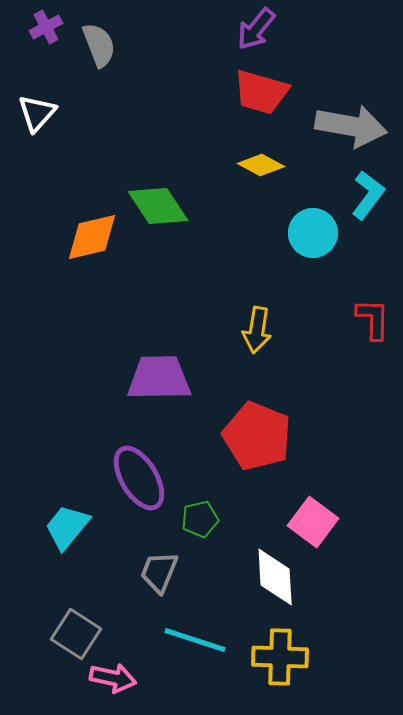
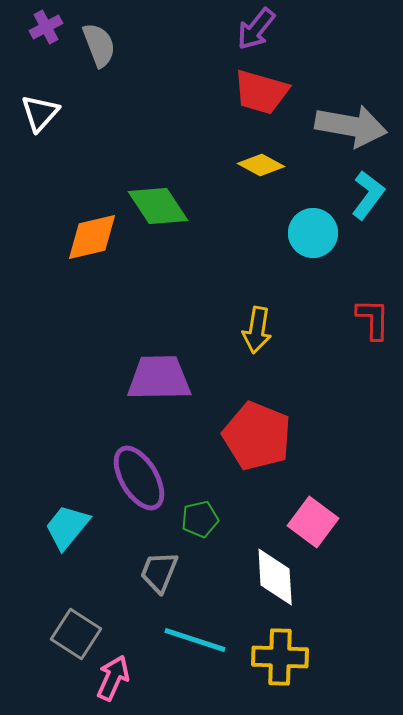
white triangle: moved 3 px right
pink arrow: rotated 78 degrees counterclockwise
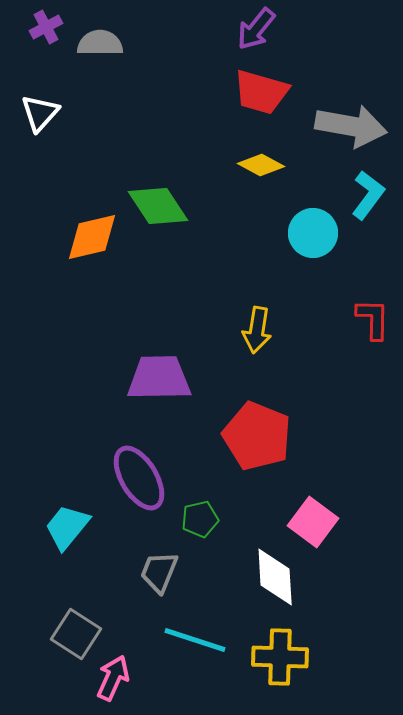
gray semicircle: moved 1 px right, 2 px up; rotated 69 degrees counterclockwise
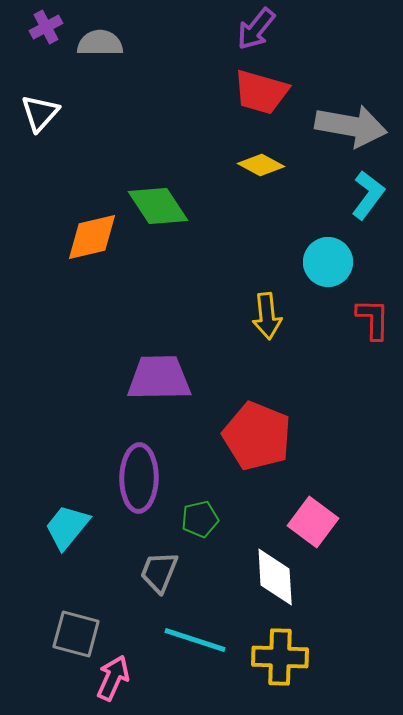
cyan circle: moved 15 px right, 29 px down
yellow arrow: moved 10 px right, 14 px up; rotated 15 degrees counterclockwise
purple ellipse: rotated 32 degrees clockwise
gray square: rotated 18 degrees counterclockwise
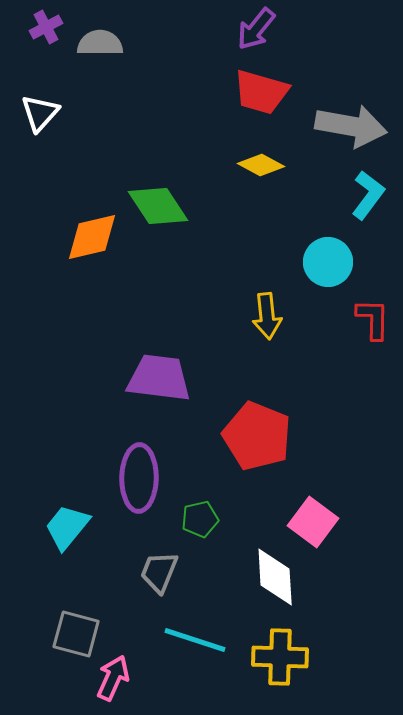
purple trapezoid: rotated 8 degrees clockwise
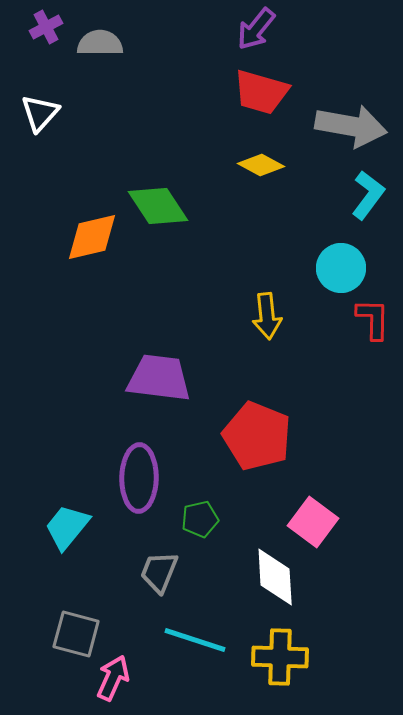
cyan circle: moved 13 px right, 6 px down
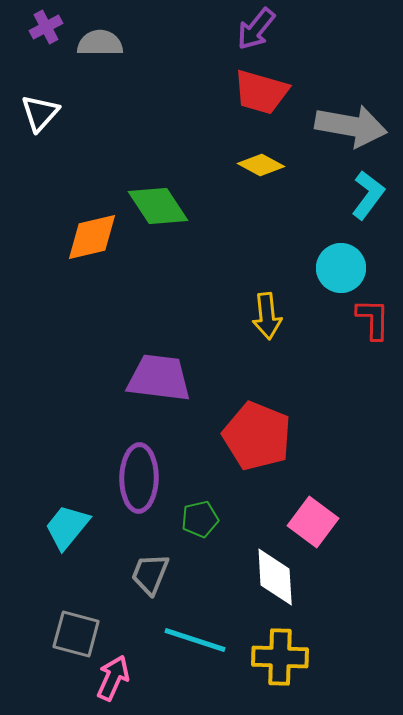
gray trapezoid: moved 9 px left, 2 px down
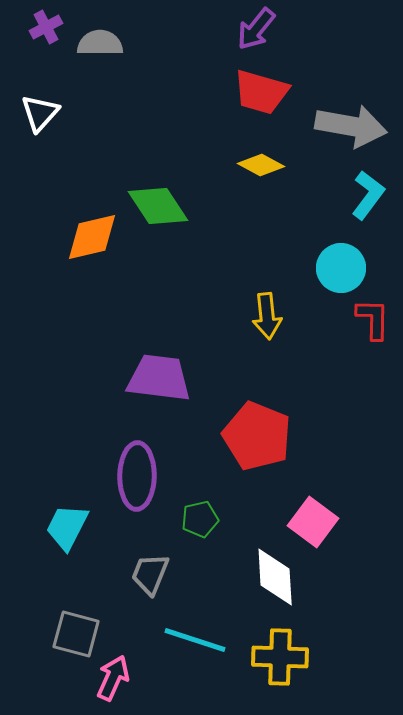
purple ellipse: moved 2 px left, 2 px up
cyan trapezoid: rotated 12 degrees counterclockwise
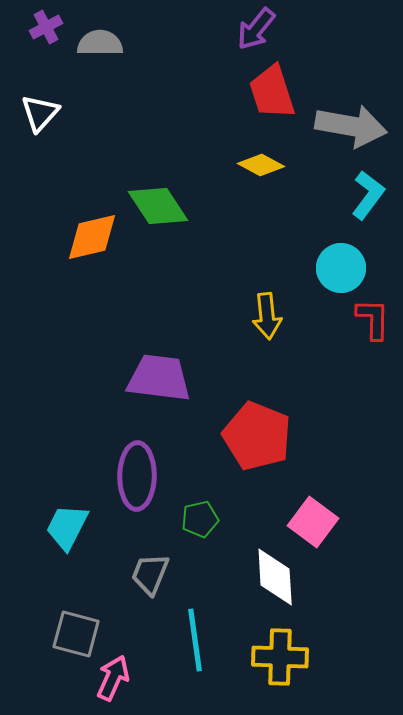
red trapezoid: moved 11 px right; rotated 56 degrees clockwise
cyan line: rotated 64 degrees clockwise
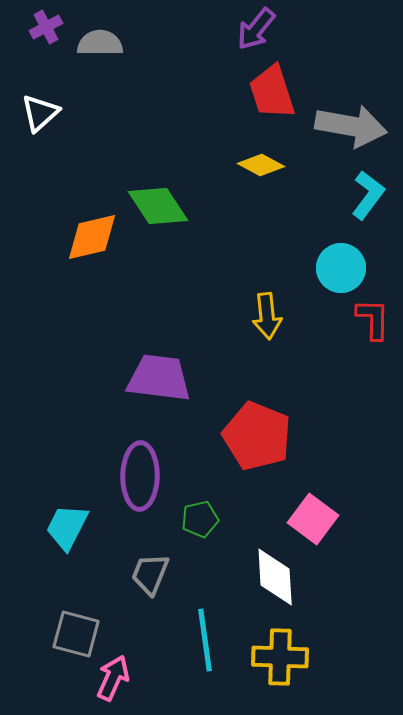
white triangle: rotated 6 degrees clockwise
purple ellipse: moved 3 px right
pink square: moved 3 px up
cyan line: moved 10 px right
